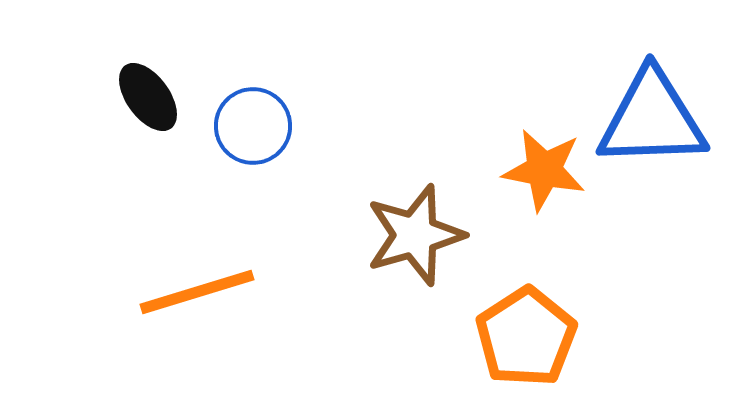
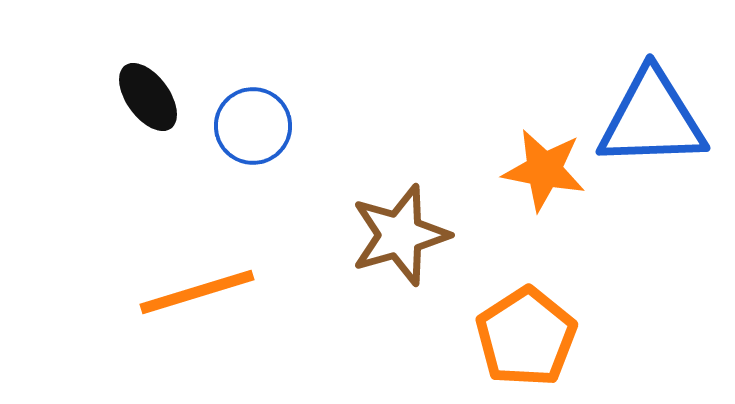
brown star: moved 15 px left
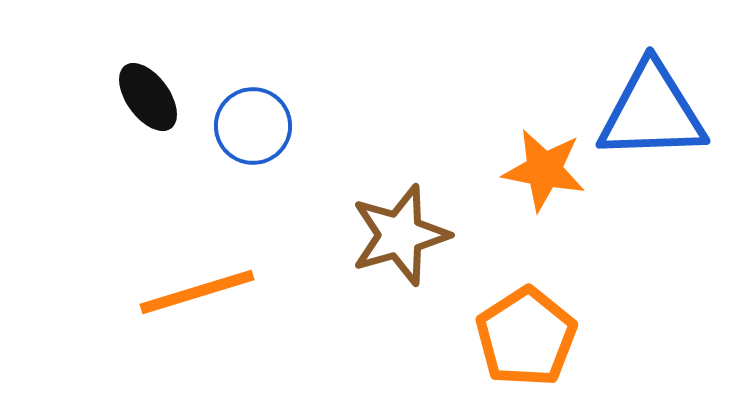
blue triangle: moved 7 px up
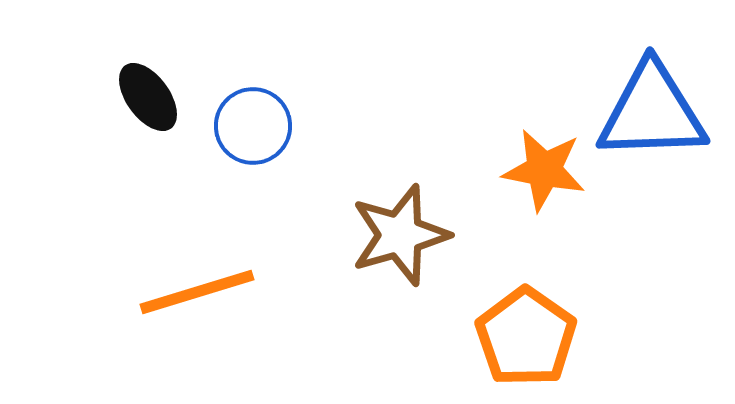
orange pentagon: rotated 4 degrees counterclockwise
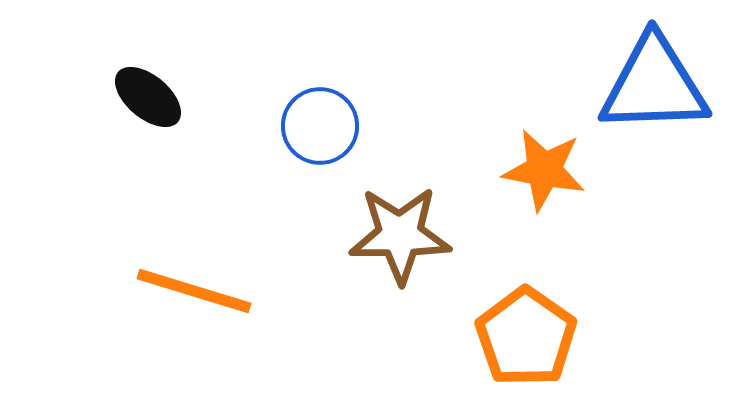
black ellipse: rotated 14 degrees counterclockwise
blue triangle: moved 2 px right, 27 px up
blue circle: moved 67 px right
brown star: rotated 16 degrees clockwise
orange line: moved 3 px left, 1 px up; rotated 34 degrees clockwise
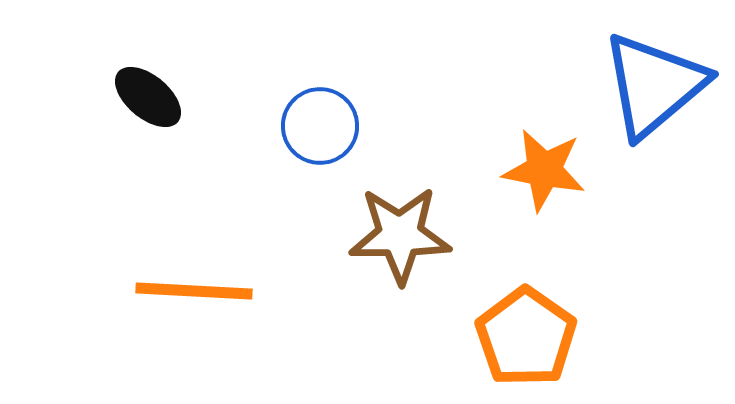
blue triangle: rotated 38 degrees counterclockwise
orange line: rotated 14 degrees counterclockwise
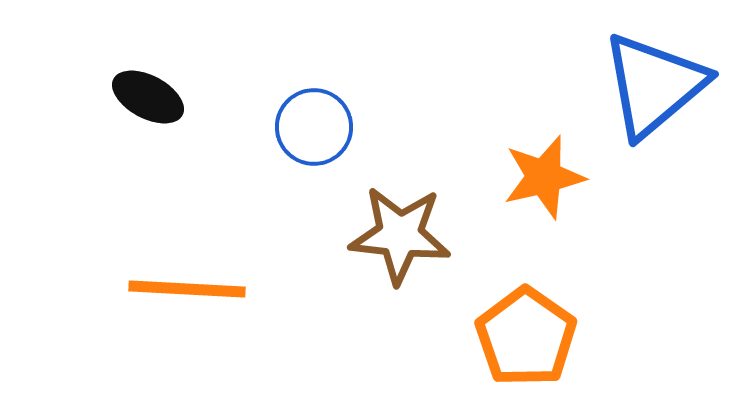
black ellipse: rotated 12 degrees counterclockwise
blue circle: moved 6 px left, 1 px down
orange star: moved 7 px down; rotated 24 degrees counterclockwise
brown star: rotated 6 degrees clockwise
orange line: moved 7 px left, 2 px up
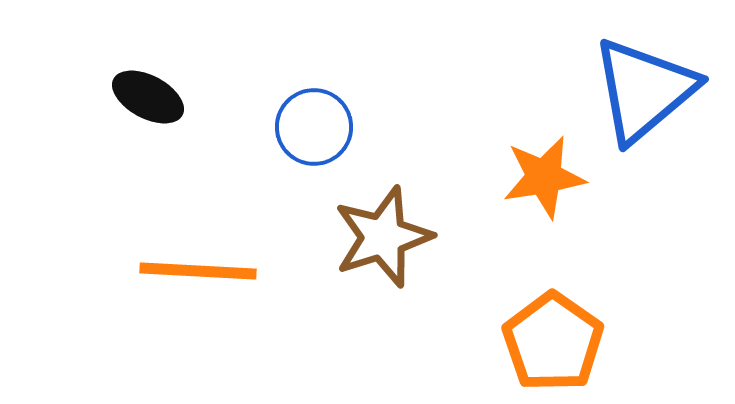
blue triangle: moved 10 px left, 5 px down
orange star: rotated 4 degrees clockwise
brown star: moved 17 px left, 2 px down; rotated 24 degrees counterclockwise
orange line: moved 11 px right, 18 px up
orange pentagon: moved 27 px right, 5 px down
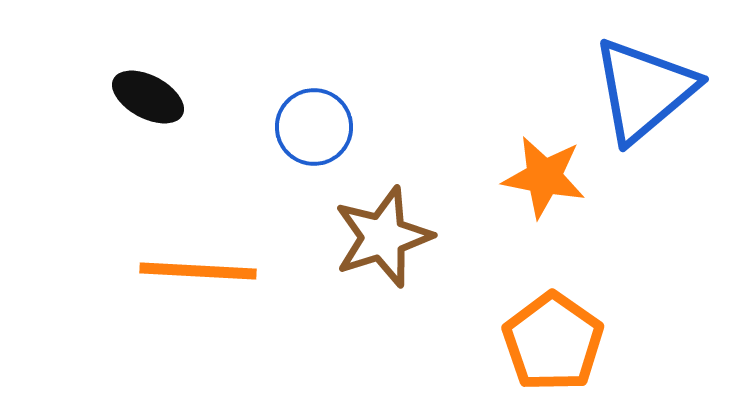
orange star: rotated 20 degrees clockwise
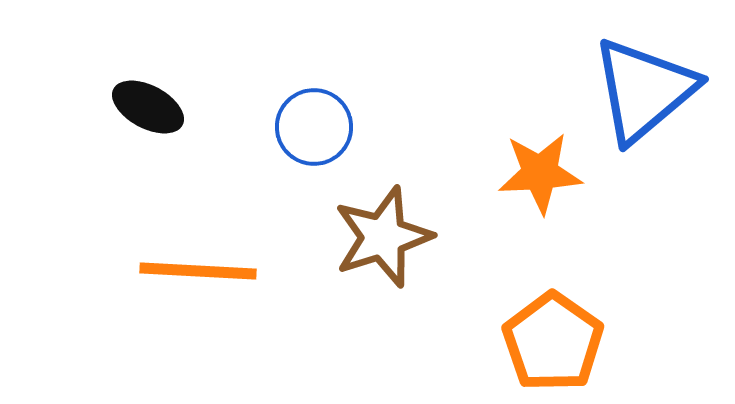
black ellipse: moved 10 px down
orange star: moved 4 px left, 4 px up; rotated 14 degrees counterclockwise
